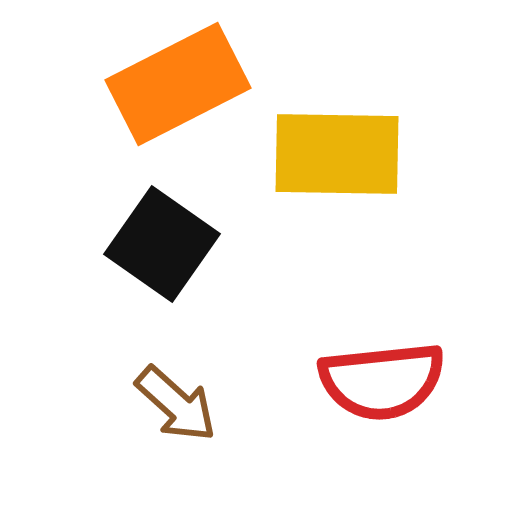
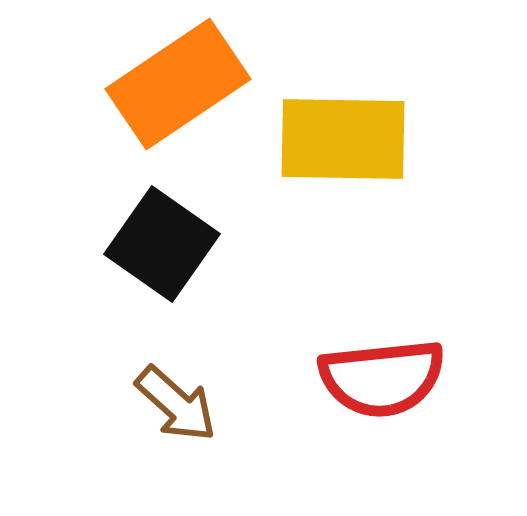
orange rectangle: rotated 7 degrees counterclockwise
yellow rectangle: moved 6 px right, 15 px up
red semicircle: moved 3 px up
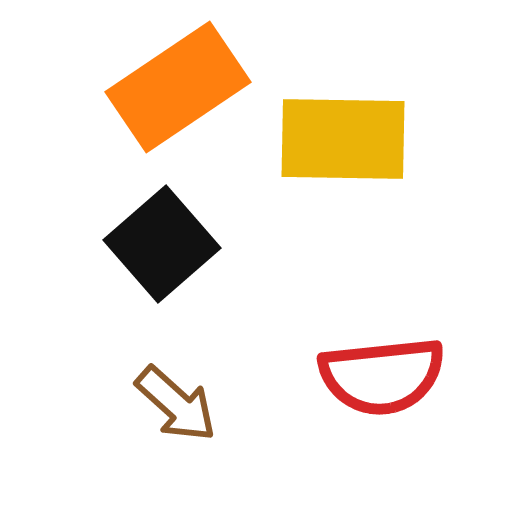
orange rectangle: moved 3 px down
black square: rotated 14 degrees clockwise
red semicircle: moved 2 px up
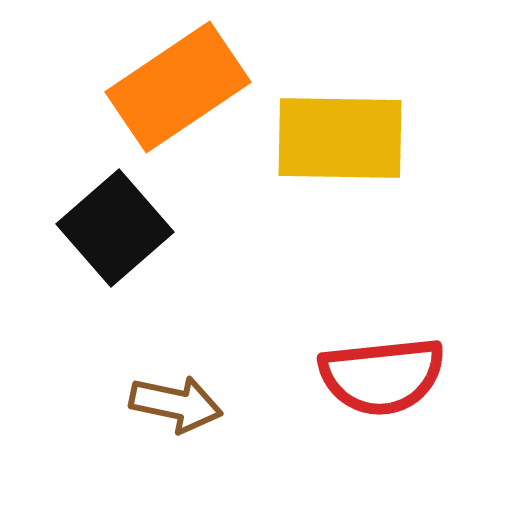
yellow rectangle: moved 3 px left, 1 px up
black square: moved 47 px left, 16 px up
brown arrow: rotated 30 degrees counterclockwise
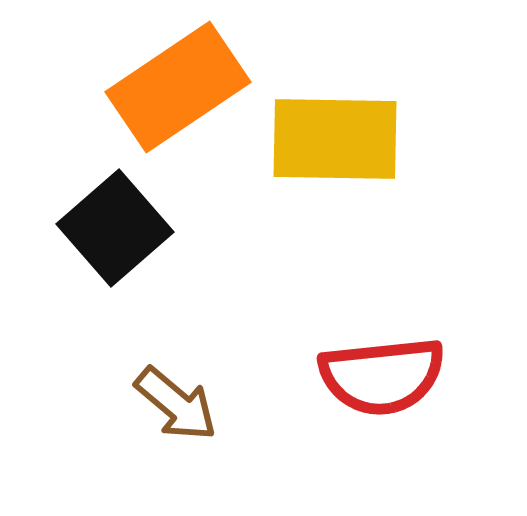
yellow rectangle: moved 5 px left, 1 px down
brown arrow: rotated 28 degrees clockwise
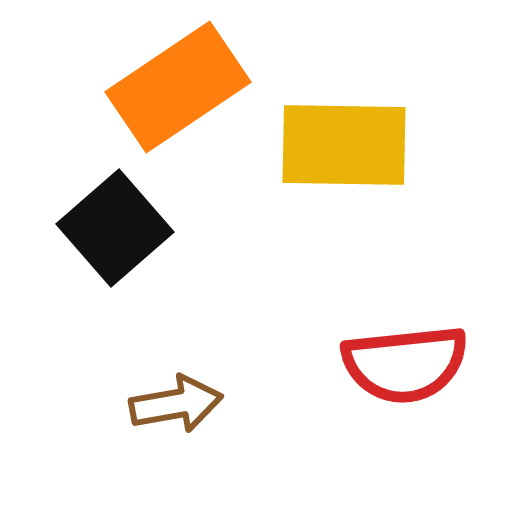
yellow rectangle: moved 9 px right, 6 px down
red semicircle: moved 23 px right, 12 px up
brown arrow: rotated 50 degrees counterclockwise
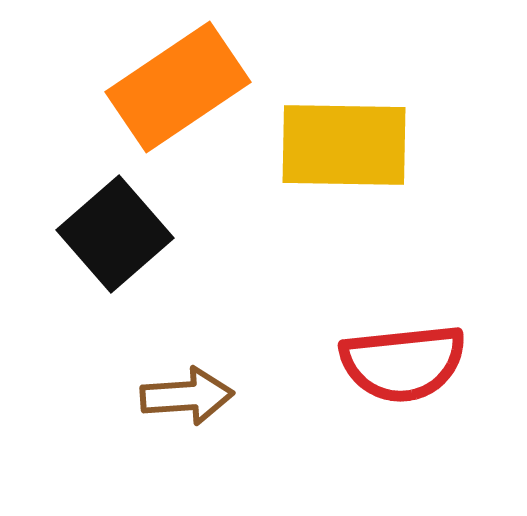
black square: moved 6 px down
red semicircle: moved 2 px left, 1 px up
brown arrow: moved 11 px right, 8 px up; rotated 6 degrees clockwise
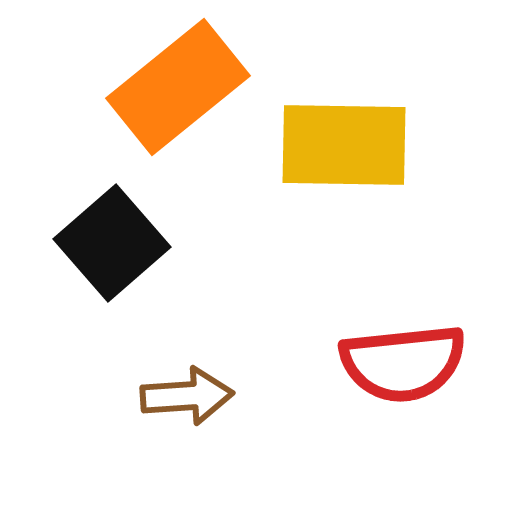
orange rectangle: rotated 5 degrees counterclockwise
black square: moved 3 px left, 9 px down
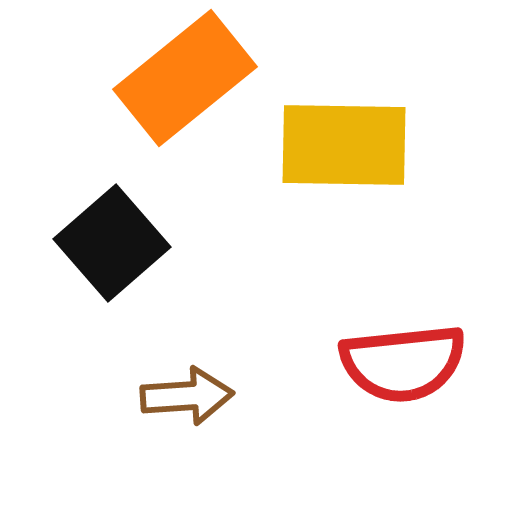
orange rectangle: moved 7 px right, 9 px up
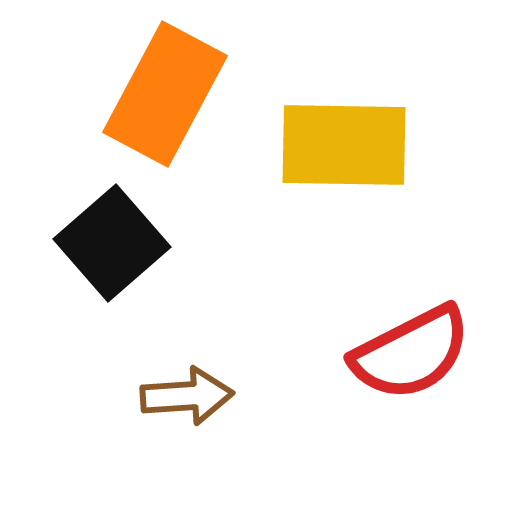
orange rectangle: moved 20 px left, 16 px down; rotated 23 degrees counterclockwise
red semicircle: moved 8 px right, 10 px up; rotated 21 degrees counterclockwise
